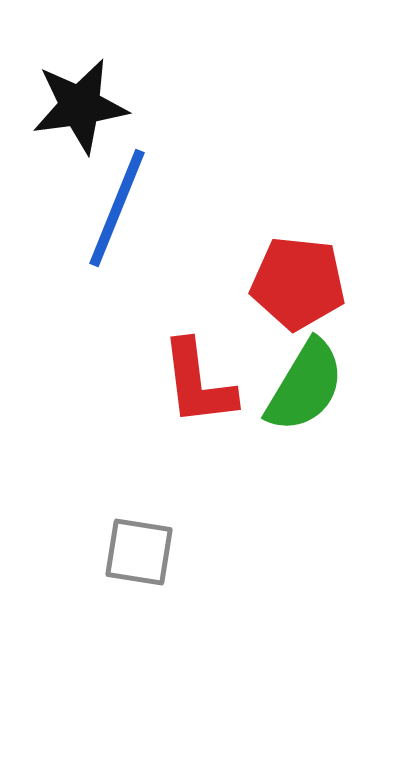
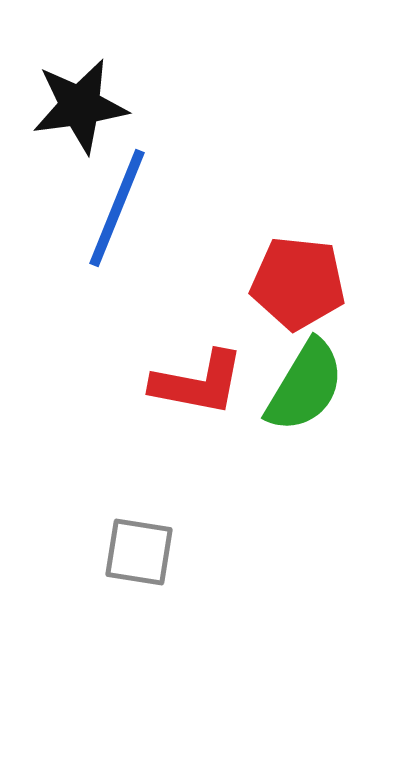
red L-shape: rotated 72 degrees counterclockwise
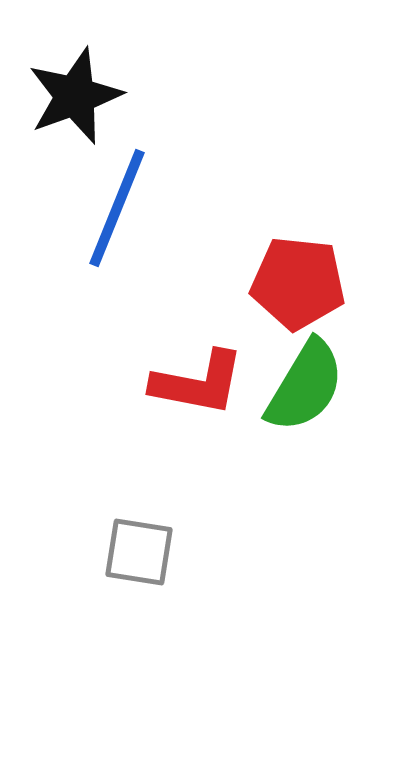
black star: moved 5 px left, 10 px up; rotated 12 degrees counterclockwise
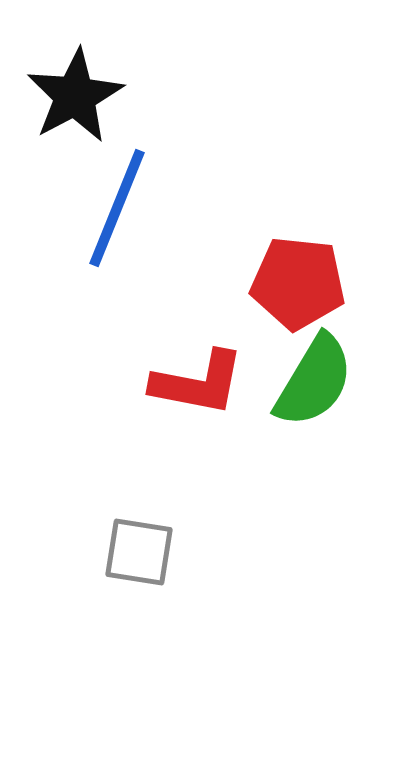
black star: rotated 8 degrees counterclockwise
green semicircle: moved 9 px right, 5 px up
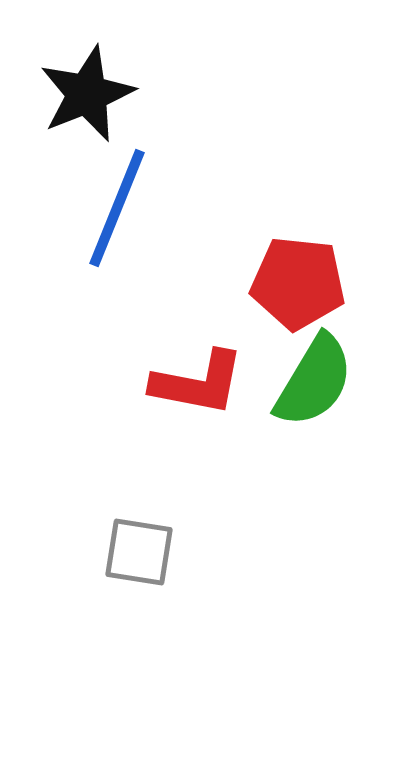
black star: moved 12 px right, 2 px up; rotated 6 degrees clockwise
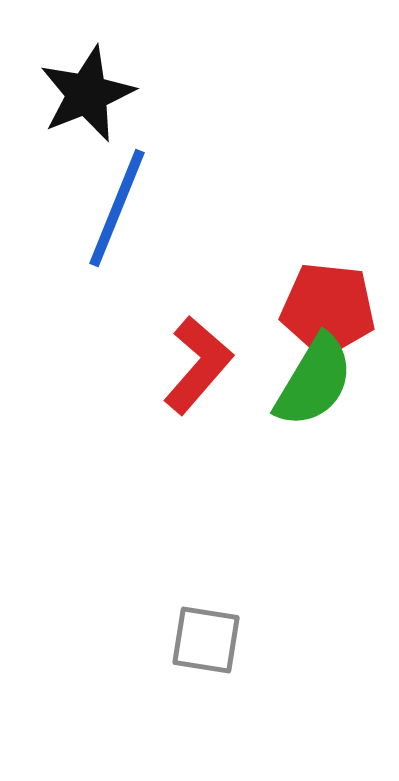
red pentagon: moved 30 px right, 26 px down
red L-shape: moved 18 px up; rotated 60 degrees counterclockwise
gray square: moved 67 px right, 88 px down
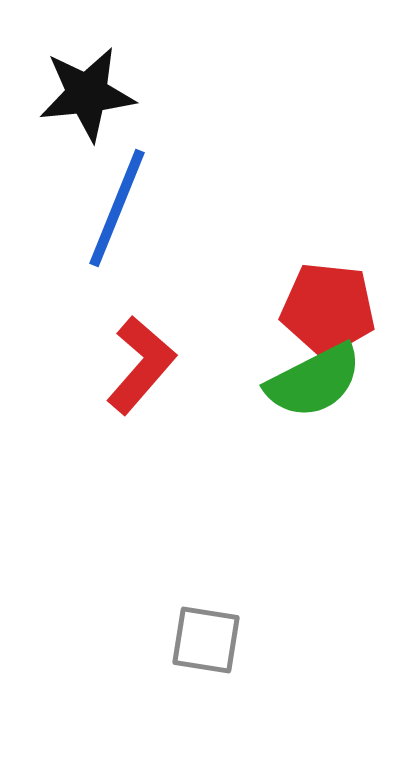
black star: rotated 16 degrees clockwise
red L-shape: moved 57 px left
green semicircle: rotated 32 degrees clockwise
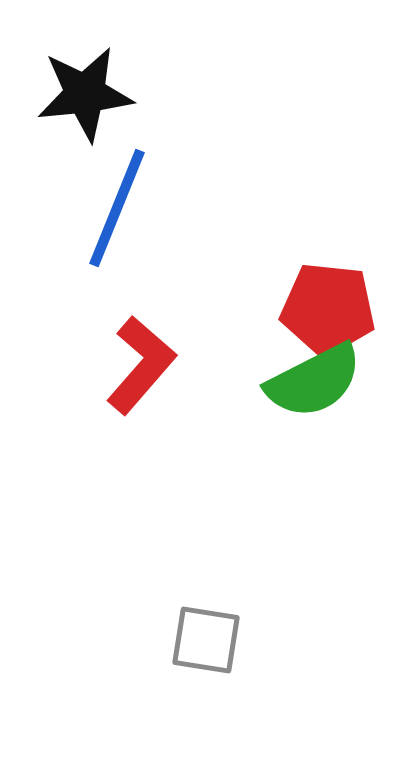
black star: moved 2 px left
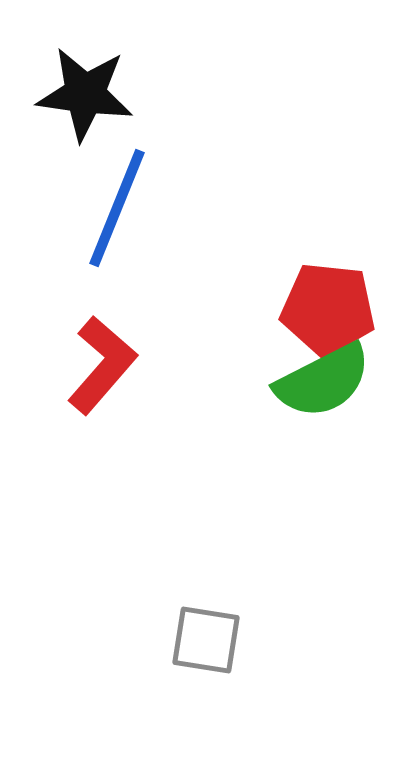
black star: rotated 14 degrees clockwise
red L-shape: moved 39 px left
green semicircle: moved 9 px right
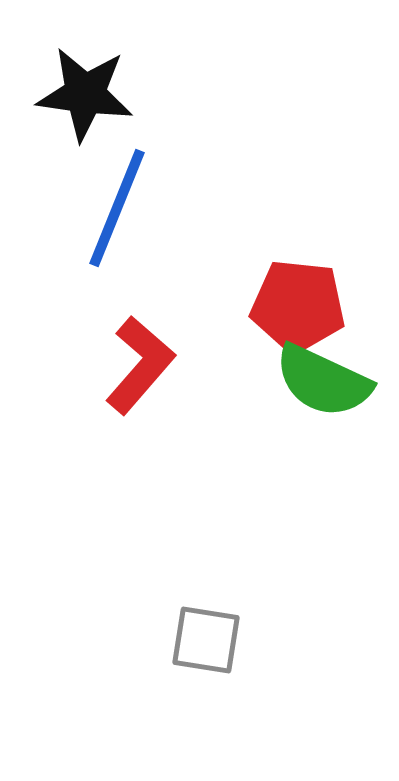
red pentagon: moved 30 px left, 3 px up
red L-shape: moved 38 px right
green semicircle: rotated 52 degrees clockwise
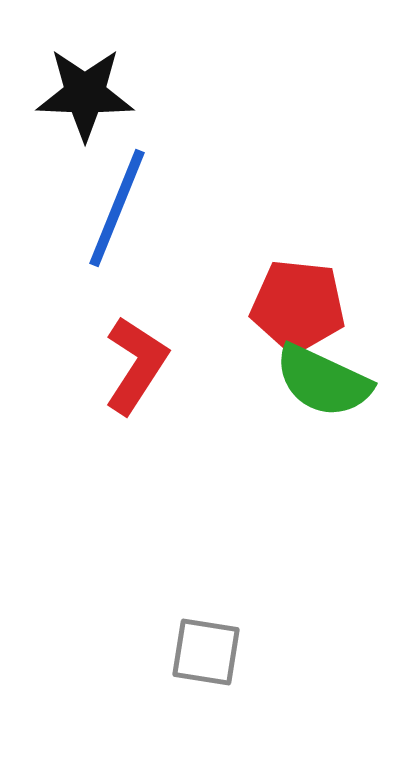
black star: rotated 6 degrees counterclockwise
red L-shape: moved 4 px left; rotated 8 degrees counterclockwise
gray square: moved 12 px down
